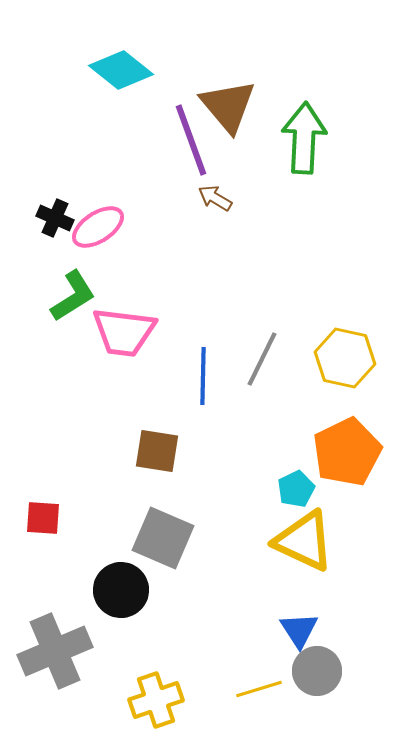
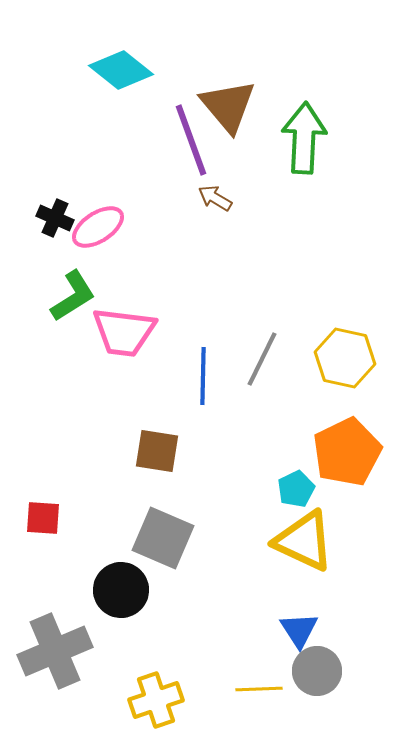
yellow line: rotated 15 degrees clockwise
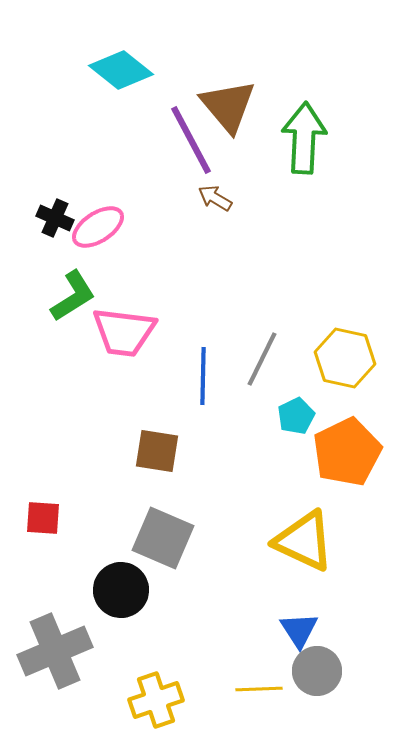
purple line: rotated 8 degrees counterclockwise
cyan pentagon: moved 73 px up
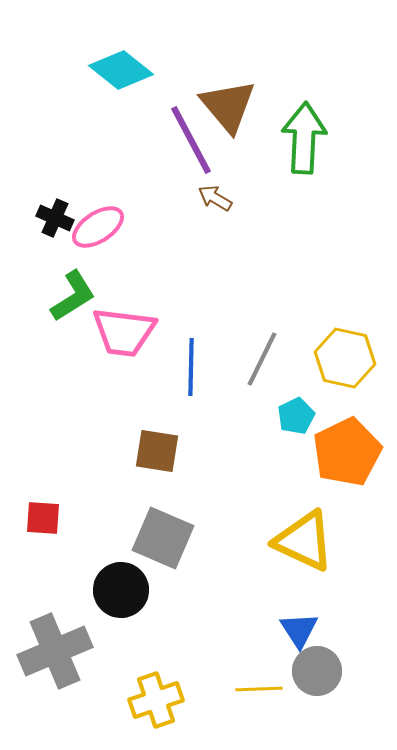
blue line: moved 12 px left, 9 px up
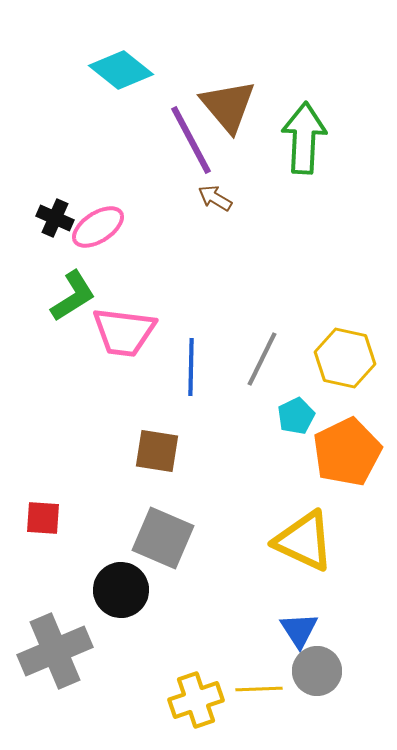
yellow cross: moved 40 px right
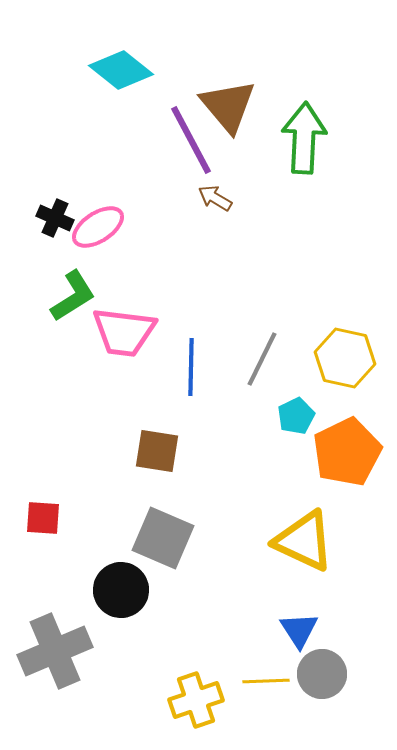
gray circle: moved 5 px right, 3 px down
yellow line: moved 7 px right, 8 px up
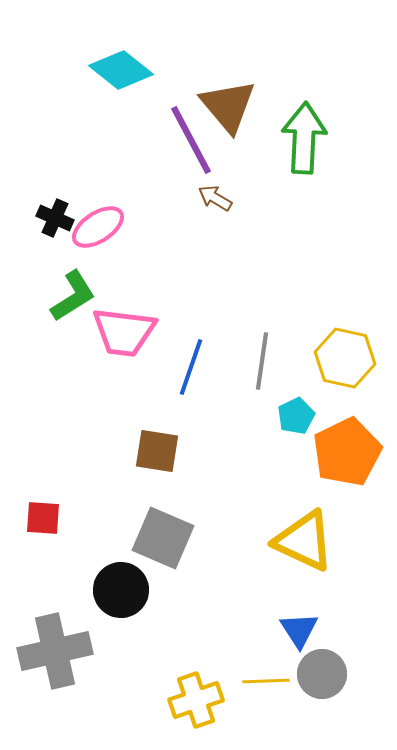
gray line: moved 2 px down; rotated 18 degrees counterclockwise
blue line: rotated 18 degrees clockwise
gray cross: rotated 10 degrees clockwise
